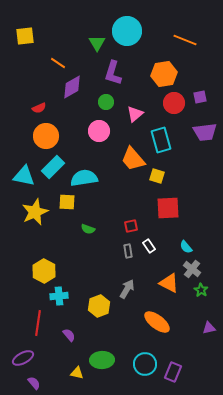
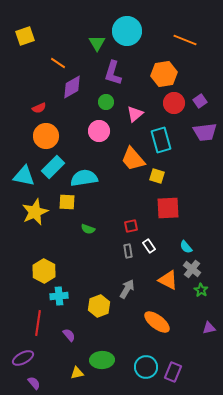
yellow square at (25, 36): rotated 12 degrees counterclockwise
purple square at (200, 97): moved 4 px down; rotated 24 degrees counterclockwise
orange triangle at (169, 283): moved 1 px left, 3 px up
cyan circle at (145, 364): moved 1 px right, 3 px down
yellow triangle at (77, 373): rotated 24 degrees counterclockwise
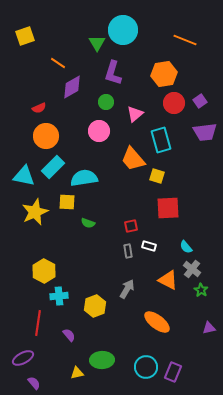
cyan circle at (127, 31): moved 4 px left, 1 px up
green semicircle at (88, 229): moved 6 px up
white rectangle at (149, 246): rotated 40 degrees counterclockwise
yellow hexagon at (99, 306): moved 4 px left
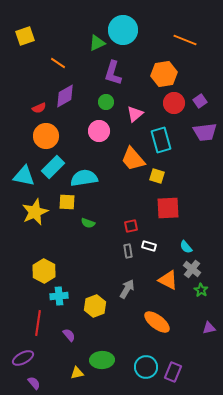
green triangle at (97, 43): rotated 36 degrees clockwise
purple diamond at (72, 87): moved 7 px left, 9 px down
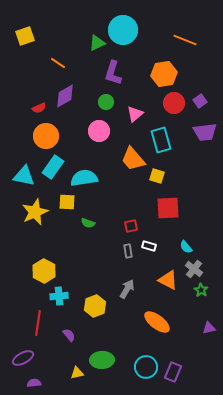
cyan rectangle at (53, 167): rotated 10 degrees counterclockwise
gray cross at (192, 269): moved 2 px right
purple semicircle at (34, 383): rotated 56 degrees counterclockwise
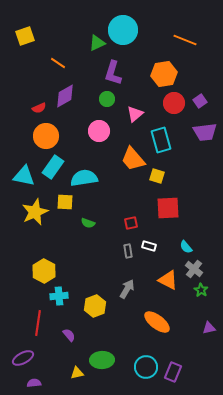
green circle at (106, 102): moved 1 px right, 3 px up
yellow square at (67, 202): moved 2 px left
red square at (131, 226): moved 3 px up
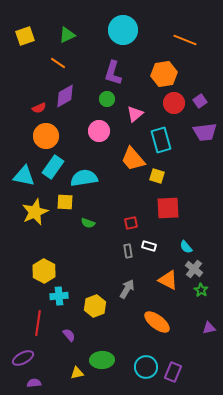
green triangle at (97, 43): moved 30 px left, 8 px up
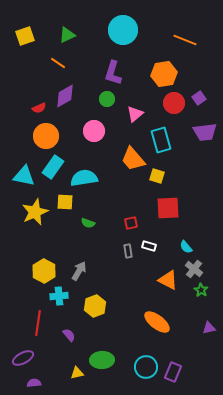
purple square at (200, 101): moved 1 px left, 3 px up
pink circle at (99, 131): moved 5 px left
gray arrow at (127, 289): moved 48 px left, 18 px up
